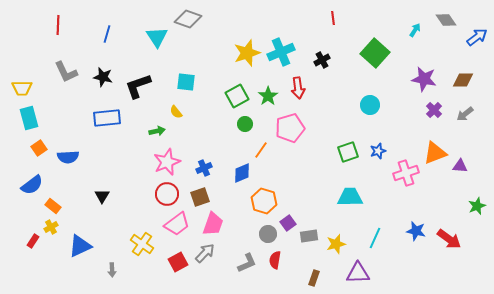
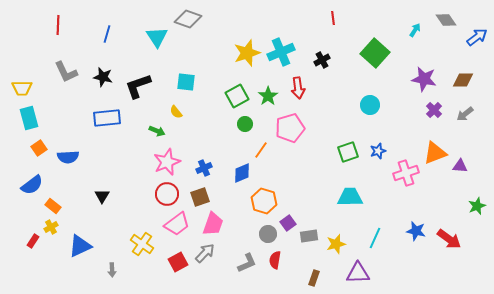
green arrow at (157, 131): rotated 35 degrees clockwise
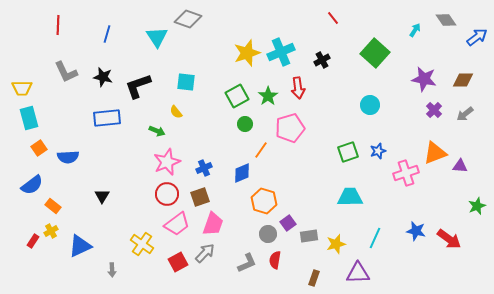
red line at (333, 18): rotated 32 degrees counterclockwise
yellow cross at (51, 227): moved 4 px down
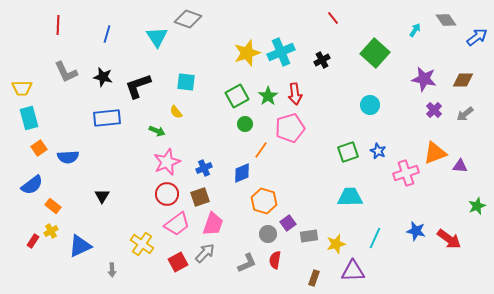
red arrow at (298, 88): moved 3 px left, 6 px down
blue star at (378, 151): rotated 28 degrees counterclockwise
purple triangle at (358, 273): moved 5 px left, 2 px up
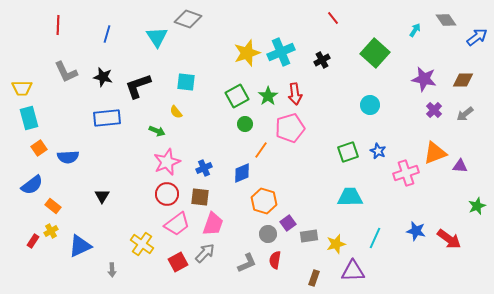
brown square at (200, 197): rotated 24 degrees clockwise
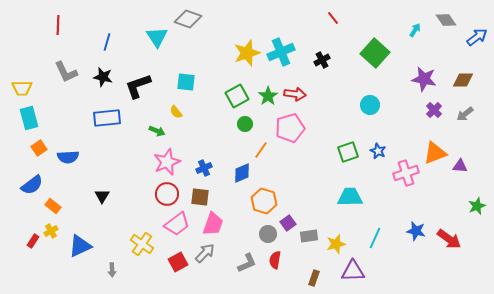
blue line at (107, 34): moved 8 px down
red arrow at (295, 94): rotated 75 degrees counterclockwise
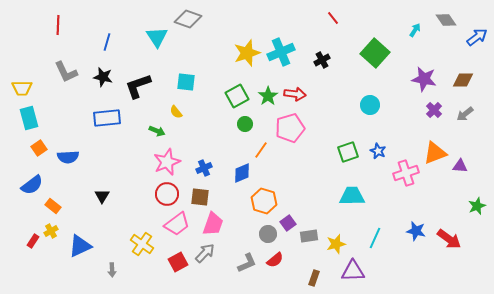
cyan trapezoid at (350, 197): moved 2 px right, 1 px up
red semicircle at (275, 260): rotated 138 degrees counterclockwise
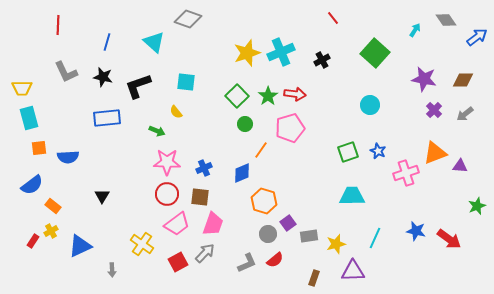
cyan triangle at (157, 37): moved 3 px left, 5 px down; rotated 15 degrees counterclockwise
green square at (237, 96): rotated 15 degrees counterclockwise
orange square at (39, 148): rotated 28 degrees clockwise
pink star at (167, 162): rotated 24 degrees clockwise
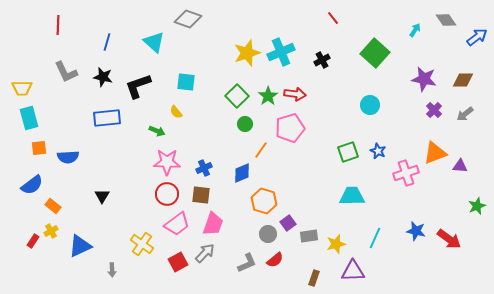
brown square at (200, 197): moved 1 px right, 2 px up
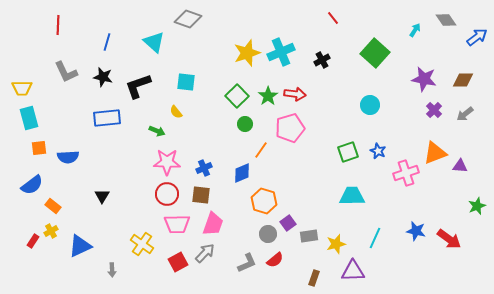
pink trapezoid at (177, 224): rotated 36 degrees clockwise
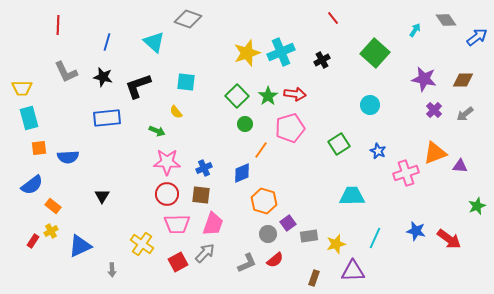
green square at (348, 152): moved 9 px left, 8 px up; rotated 15 degrees counterclockwise
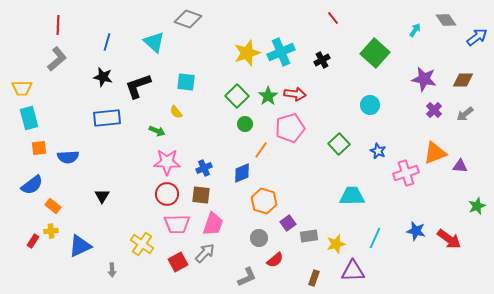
gray L-shape at (66, 72): moved 9 px left, 13 px up; rotated 105 degrees counterclockwise
green square at (339, 144): rotated 10 degrees counterclockwise
yellow cross at (51, 231): rotated 24 degrees clockwise
gray circle at (268, 234): moved 9 px left, 4 px down
gray L-shape at (247, 263): moved 14 px down
